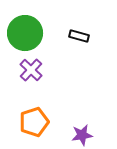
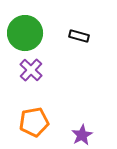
orange pentagon: rotated 8 degrees clockwise
purple star: rotated 20 degrees counterclockwise
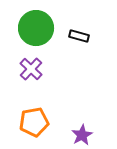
green circle: moved 11 px right, 5 px up
purple cross: moved 1 px up
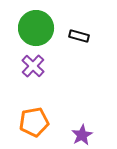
purple cross: moved 2 px right, 3 px up
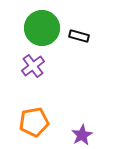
green circle: moved 6 px right
purple cross: rotated 10 degrees clockwise
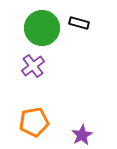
black rectangle: moved 13 px up
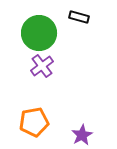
black rectangle: moved 6 px up
green circle: moved 3 px left, 5 px down
purple cross: moved 9 px right
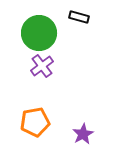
orange pentagon: moved 1 px right
purple star: moved 1 px right, 1 px up
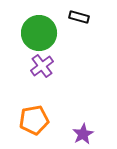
orange pentagon: moved 1 px left, 2 px up
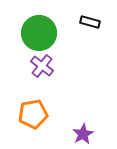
black rectangle: moved 11 px right, 5 px down
purple cross: rotated 15 degrees counterclockwise
orange pentagon: moved 1 px left, 6 px up
